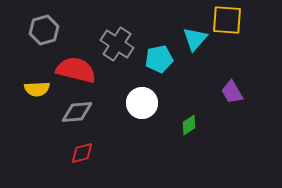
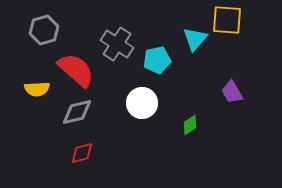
cyan pentagon: moved 2 px left, 1 px down
red semicircle: rotated 27 degrees clockwise
gray diamond: rotated 8 degrees counterclockwise
green diamond: moved 1 px right
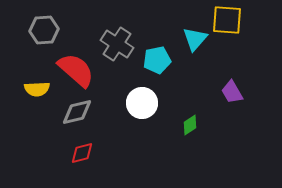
gray hexagon: rotated 12 degrees clockwise
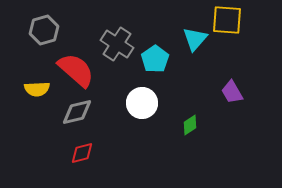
gray hexagon: rotated 12 degrees counterclockwise
cyan pentagon: moved 2 px left, 1 px up; rotated 24 degrees counterclockwise
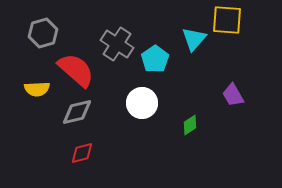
gray hexagon: moved 1 px left, 3 px down
cyan triangle: moved 1 px left
purple trapezoid: moved 1 px right, 3 px down
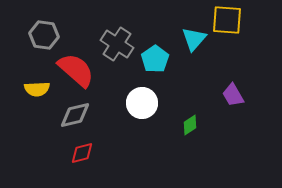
gray hexagon: moved 1 px right, 2 px down; rotated 24 degrees clockwise
gray diamond: moved 2 px left, 3 px down
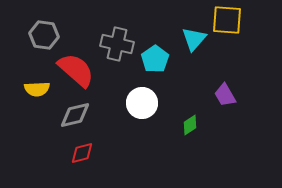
gray cross: rotated 20 degrees counterclockwise
purple trapezoid: moved 8 px left
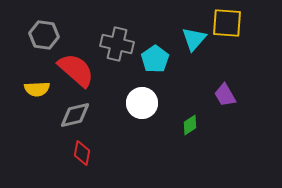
yellow square: moved 3 px down
red diamond: rotated 65 degrees counterclockwise
